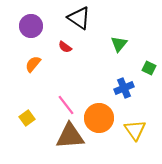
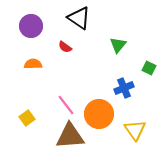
green triangle: moved 1 px left, 1 px down
orange semicircle: rotated 48 degrees clockwise
orange circle: moved 4 px up
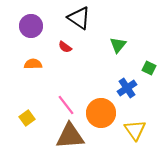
blue cross: moved 3 px right; rotated 12 degrees counterclockwise
orange circle: moved 2 px right, 1 px up
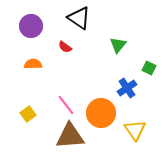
yellow square: moved 1 px right, 4 px up
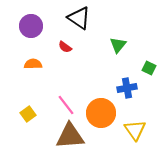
blue cross: rotated 24 degrees clockwise
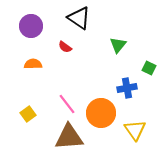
pink line: moved 1 px right, 1 px up
brown triangle: moved 1 px left, 1 px down
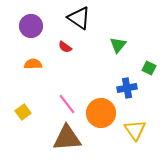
yellow square: moved 5 px left, 2 px up
brown triangle: moved 2 px left, 1 px down
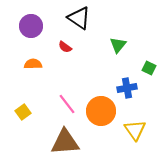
orange circle: moved 2 px up
brown triangle: moved 2 px left, 4 px down
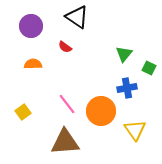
black triangle: moved 2 px left, 1 px up
green triangle: moved 6 px right, 9 px down
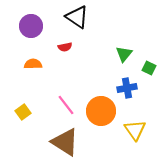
red semicircle: rotated 48 degrees counterclockwise
pink line: moved 1 px left, 1 px down
brown triangle: rotated 36 degrees clockwise
